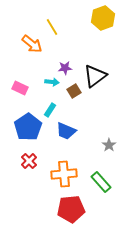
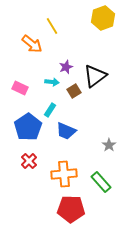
yellow line: moved 1 px up
purple star: moved 1 px right, 1 px up; rotated 16 degrees counterclockwise
red pentagon: rotated 8 degrees clockwise
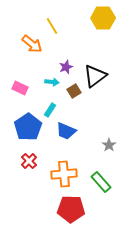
yellow hexagon: rotated 20 degrees clockwise
